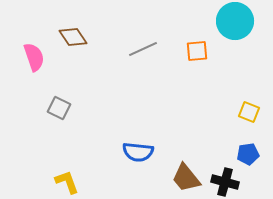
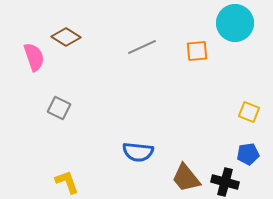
cyan circle: moved 2 px down
brown diamond: moved 7 px left; rotated 24 degrees counterclockwise
gray line: moved 1 px left, 2 px up
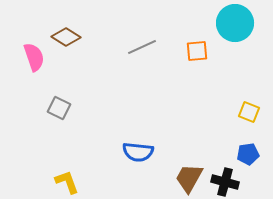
brown trapezoid: moved 3 px right; rotated 68 degrees clockwise
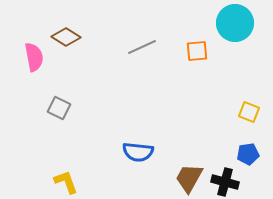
pink semicircle: rotated 8 degrees clockwise
yellow L-shape: moved 1 px left
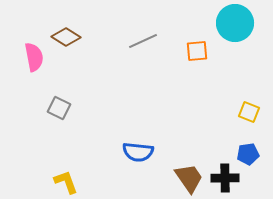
gray line: moved 1 px right, 6 px up
brown trapezoid: rotated 116 degrees clockwise
black cross: moved 4 px up; rotated 16 degrees counterclockwise
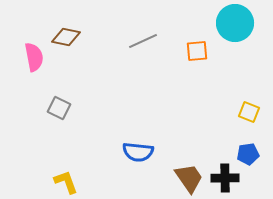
brown diamond: rotated 20 degrees counterclockwise
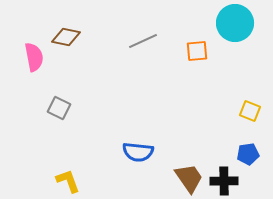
yellow square: moved 1 px right, 1 px up
black cross: moved 1 px left, 3 px down
yellow L-shape: moved 2 px right, 1 px up
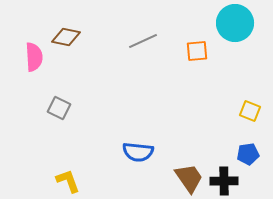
pink semicircle: rotated 8 degrees clockwise
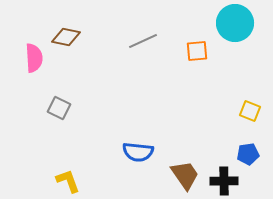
pink semicircle: moved 1 px down
brown trapezoid: moved 4 px left, 3 px up
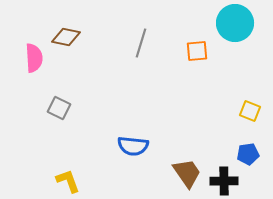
gray line: moved 2 px left, 2 px down; rotated 48 degrees counterclockwise
blue semicircle: moved 5 px left, 6 px up
brown trapezoid: moved 2 px right, 2 px up
